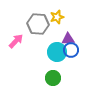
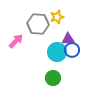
blue circle: moved 1 px right
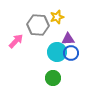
gray hexagon: moved 1 px down
blue circle: moved 1 px left, 3 px down
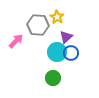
yellow star: rotated 24 degrees counterclockwise
purple triangle: moved 2 px left, 2 px up; rotated 40 degrees counterclockwise
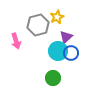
yellow star: rotated 16 degrees clockwise
gray hexagon: rotated 20 degrees counterclockwise
pink arrow: rotated 119 degrees clockwise
cyan circle: moved 1 px right, 1 px up
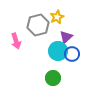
blue circle: moved 1 px right, 1 px down
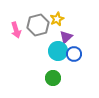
yellow star: moved 2 px down
pink arrow: moved 11 px up
blue circle: moved 2 px right
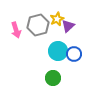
purple triangle: moved 2 px right, 11 px up
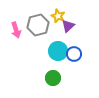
yellow star: moved 1 px right, 3 px up; rotated 24 degrees counterclockwise
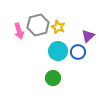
yellow star: moved 11 px down
purple triangle: moved 20 px right, 10 px down
pink arrow: moved 3 px right, 1 px down
blue circle: moved 4 px right, 2 px up
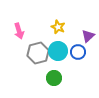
gray hexagon: moved 28 px down
green circle: moved 1 px right
